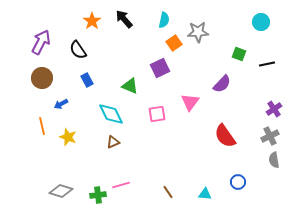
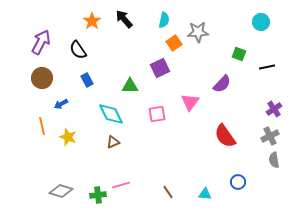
black line: moved 3 px down
green triangle: rotated 24 degrees counterclockwise
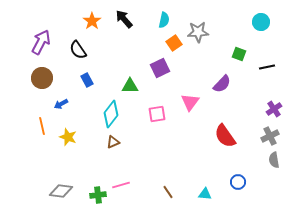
cyan diamond: rotated 64 degrees clockwise
gray diamond: rotated 10 degrees counterclockwise
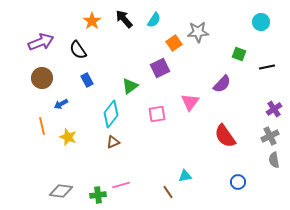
cyan semicircle: moved 10 px left; rotated 21 degrees clockwise
purple arrow: rotated 40 degrees clockwise
green triangle: rotated 36 degrees counterclockwise
cyan triangle: moved 20 px left, 18 px up; rotated 16 degrees counterclockwise
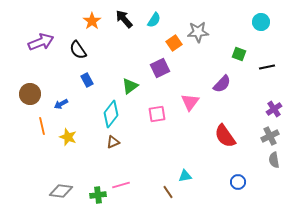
brown circle: moved 12 px left, 16 px down
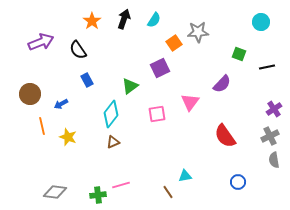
black arrow: rotated 60 degrees clockwise
gray diamond: moved 6 px left, 1 px down
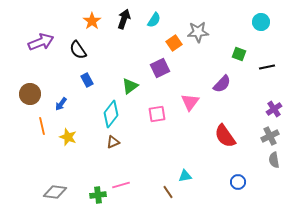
blue arrow: rotated 24 degrees counterclockwise
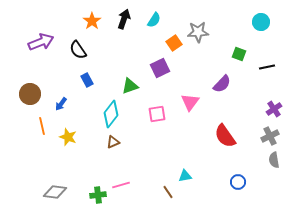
green triangle: rotated 18 degrees clockwise
